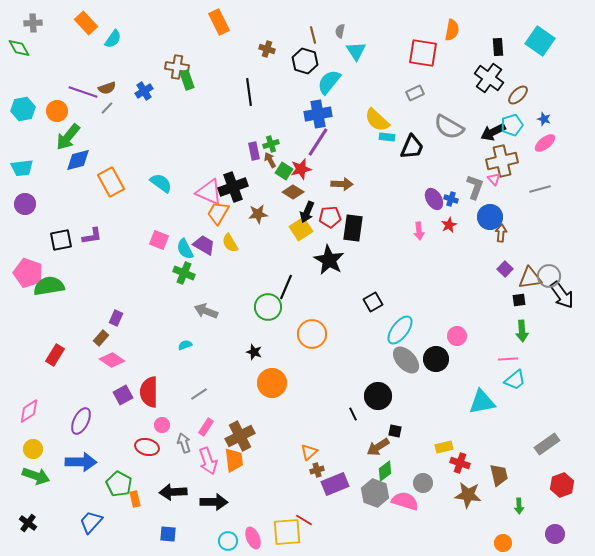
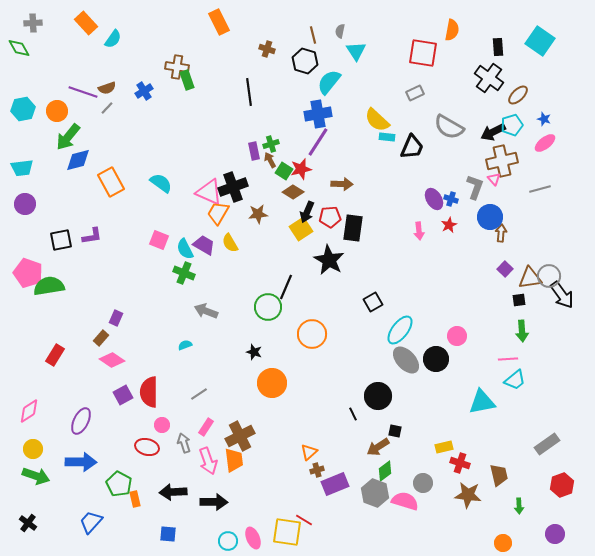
yellow square at (287, 532): rotated 12 degrees clockwise
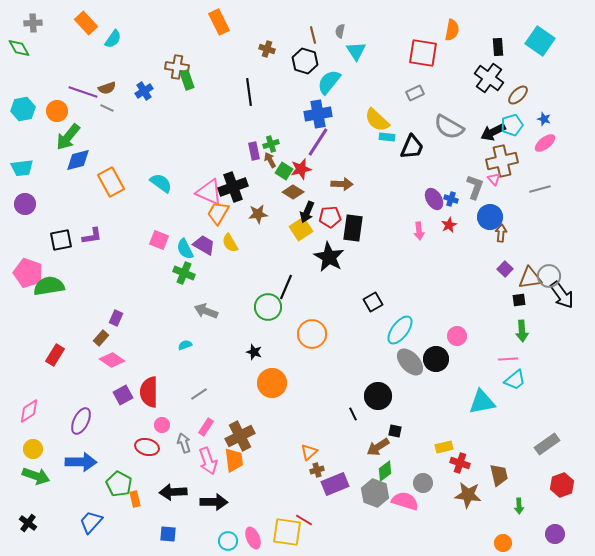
gray line at (107, 108): rotated 72 degrees clockwise
black star at (329, 260): moved 3 px up
gray ellipse at (406, 360): moved 4 px right, 2 px down
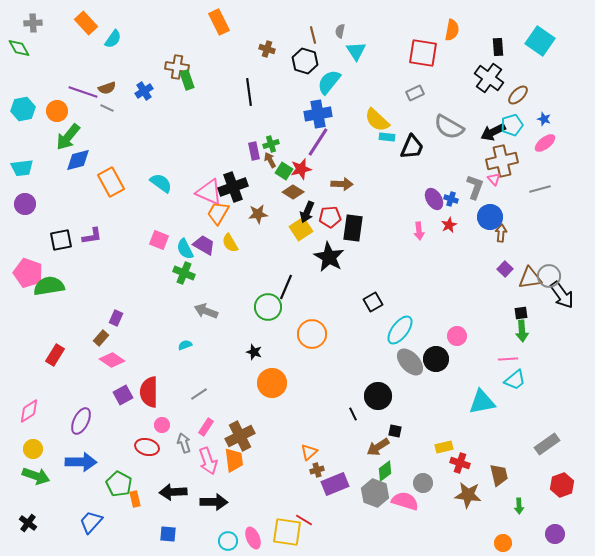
black square at (519, 300): moved 2 px right, 13 px down
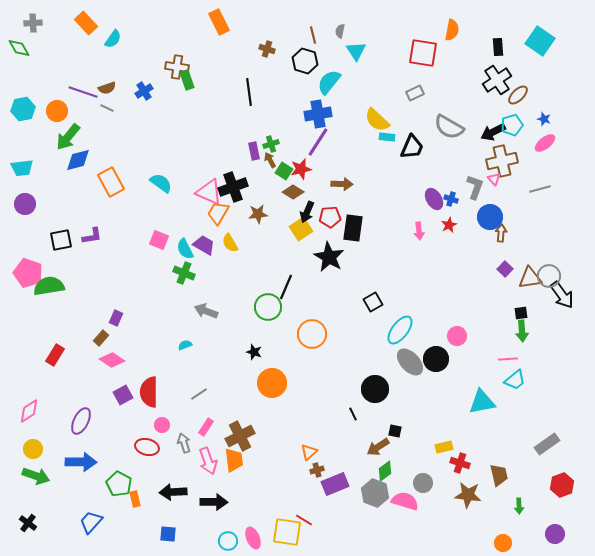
black cross at (489, 78): moved 8 px right, 2 px down; rotated 20 degrees clockwise
black circle at (378, 396): moved 3 px left, 7 px up
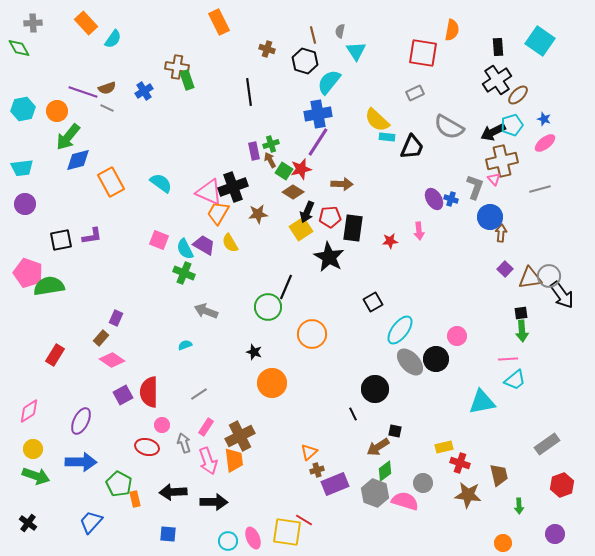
red star at (449, 225): moved 59 px left, 16 px down; rotated 21 degrees clockwise
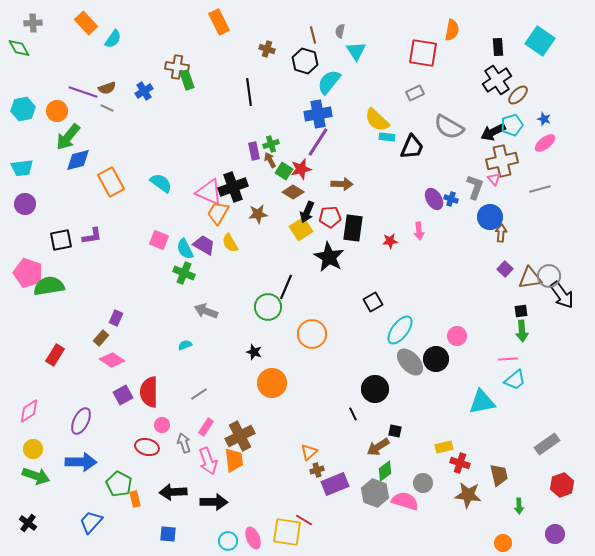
black square at (521, 313): moved 2 px up
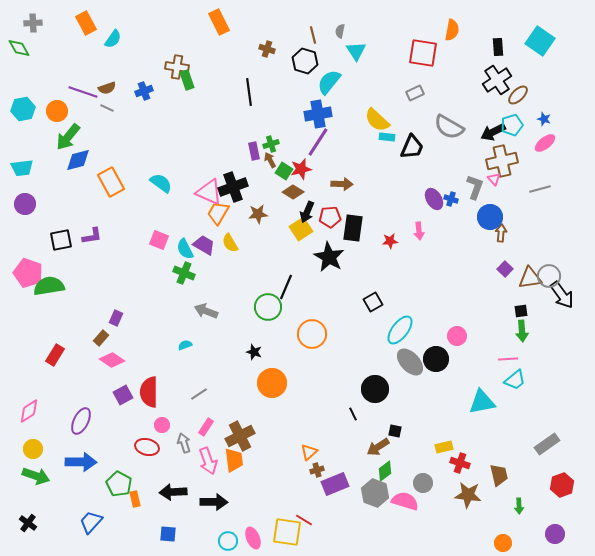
orange rectangle at (86, 23): rotated 15 degrees clockwise
blue cross at (144, 91): rotated 12 degrees clockwise
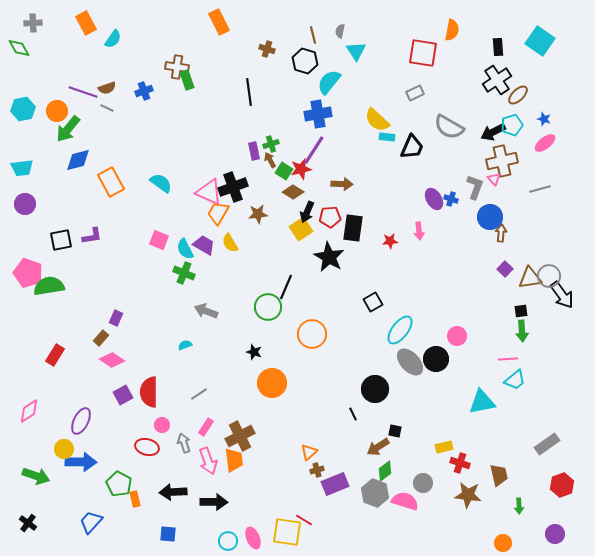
green arrow at (68, 137): moved 8 px up
purple line at (318, 142): moved 4 px left, 8 px down
yellow circle at (33, 449): moved 31 px right
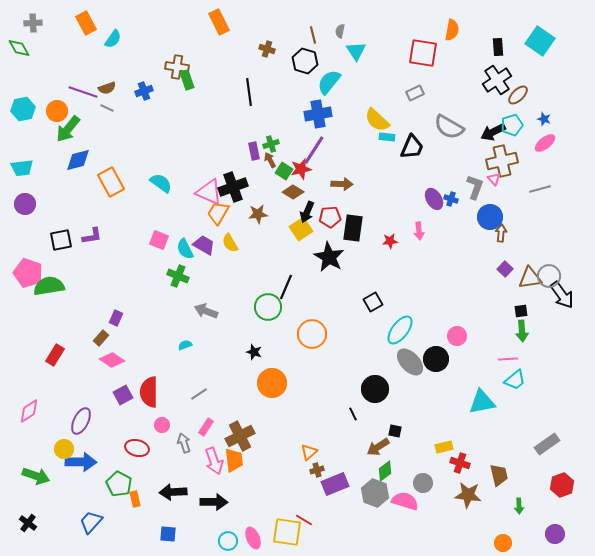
green cross at (184, 273): moved 6 px left, 3 px down
red ellipse at (147, 447): moved 10 px left, 1 px down
pink arrow at (208, 461): moved 6 px right
